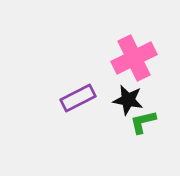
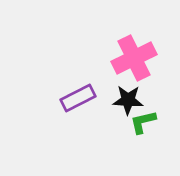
black star: rotated 8 degrees counterclockwise
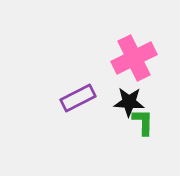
black star: moved 1 px right, 2 px down
green L-shape: rotated 104 degrees clockwise
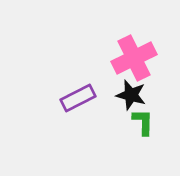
black star: moved 2 px right, 7 px up; rotated 12 degrees clockwise
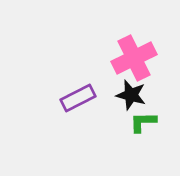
green L-shape: rotated 92 degrees counterclockwise
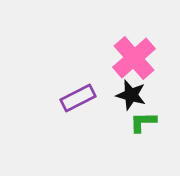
pink cross: rotated 15 degrees counterclockwise
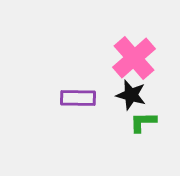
purple rectangle: rotated 28 degrees clockwise
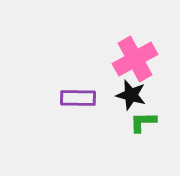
pink cross: moved 1 px right, 1 px down; rotated 12 degrees clockwise
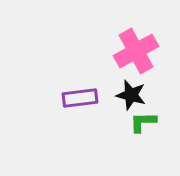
pink cross: moved 1 px right, 8 px up
purple rectangle: moved 2 px right; rotated 8 degrees counterclockwise
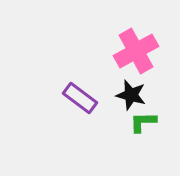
purple rectangle: rotated 44 degrees clockwise
